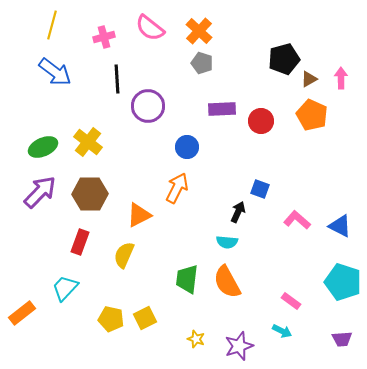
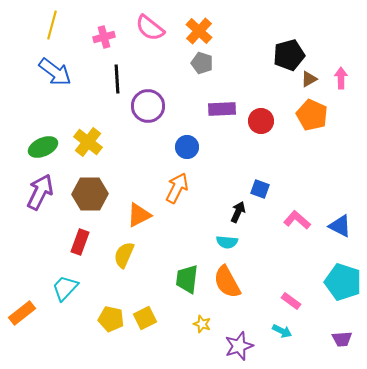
black pentagon: moved 5 px right, 4 px up
purple arrow: rotated 18 degrees counterclockwise
yellow star: moved 6 px right, 15 px up
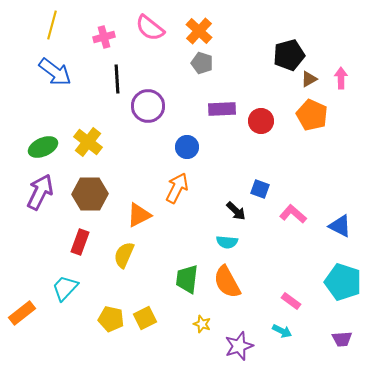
black arrow: moved 2 px left, 1 px up; rotated 110 degrees clockwise
pink L-shape: moved 4 px left, 6 px up
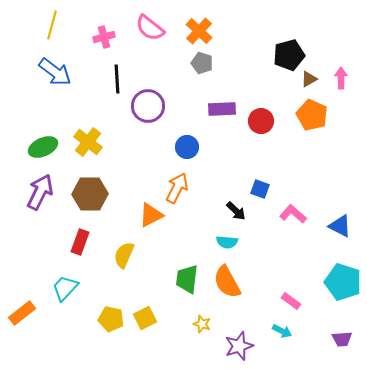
orange triangle: moved 12 px right
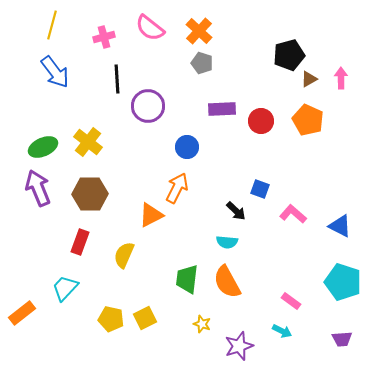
blue arrow: rotated 16 degrees clockwise
orange pentagon: moved 4 px left, 5 px down
purple arrow: moved 2 px left, 4 px up; rotated 48 degrees counterclockwise
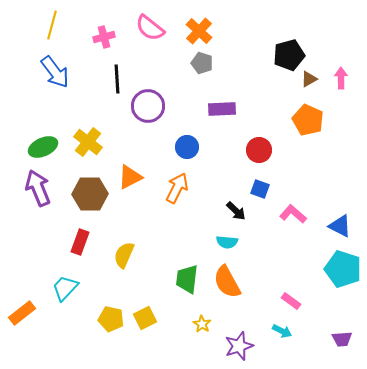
red circle: moved 2 px left, 29 px down
orange triangle: moved 21 px left, 38 px up
cyan pentagon: moved 13 px up
yellow star: rotated 12 degrees clockwise
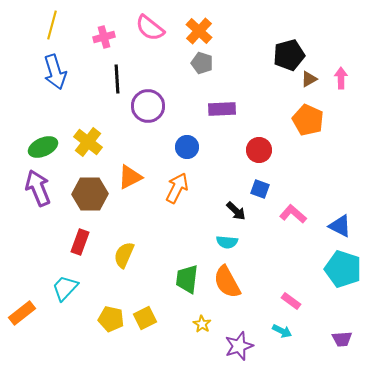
blue arrow: rotated 20 degrees clockwise
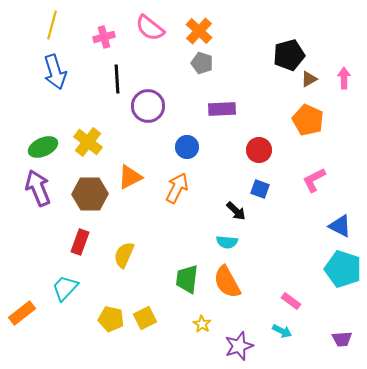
pink arrow: moved 3 px right
pink L-shape: moved 21 px right, 34 px up; rotated 68 degrees counterclockwise
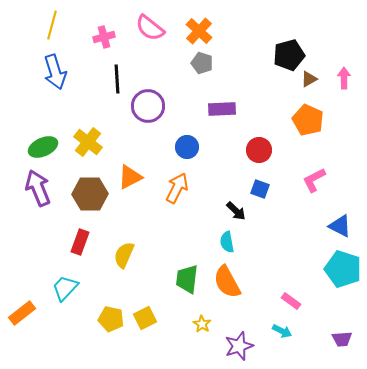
cyan semicircle: rotated 75 degrees clockwise
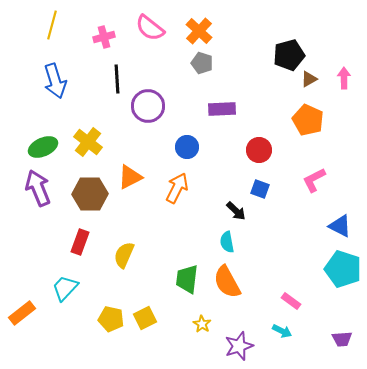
blue arrow: moved 9 px down
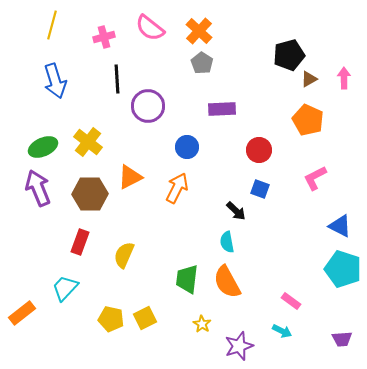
gray pentagon: rotated 15 degrees clockwise
pink L-shape: moved 1 px right, 2 px up
